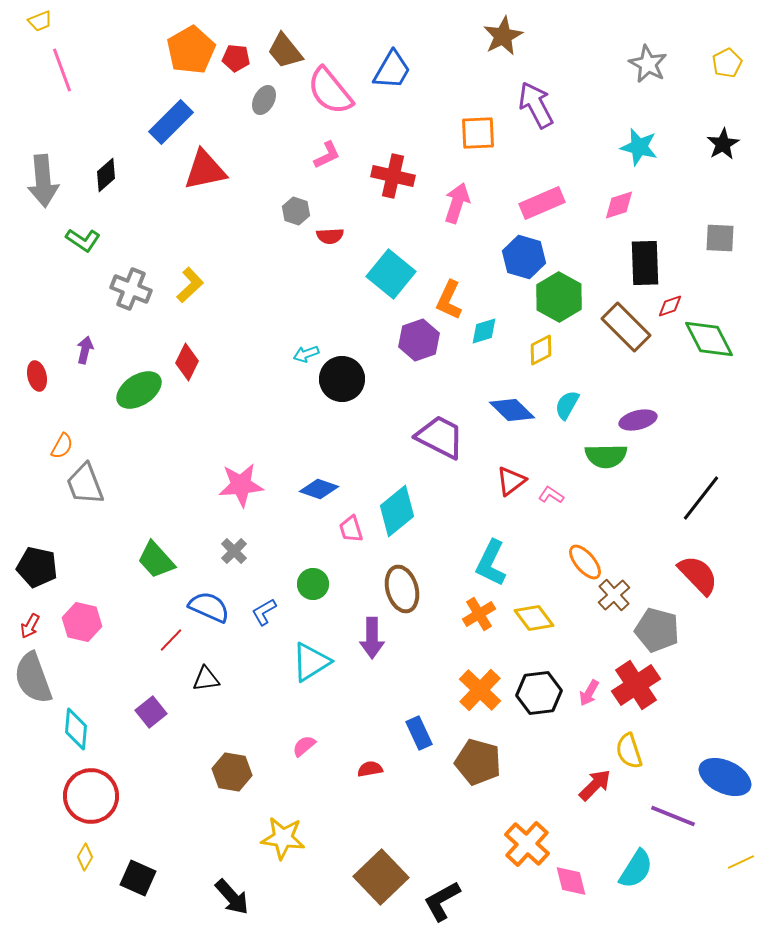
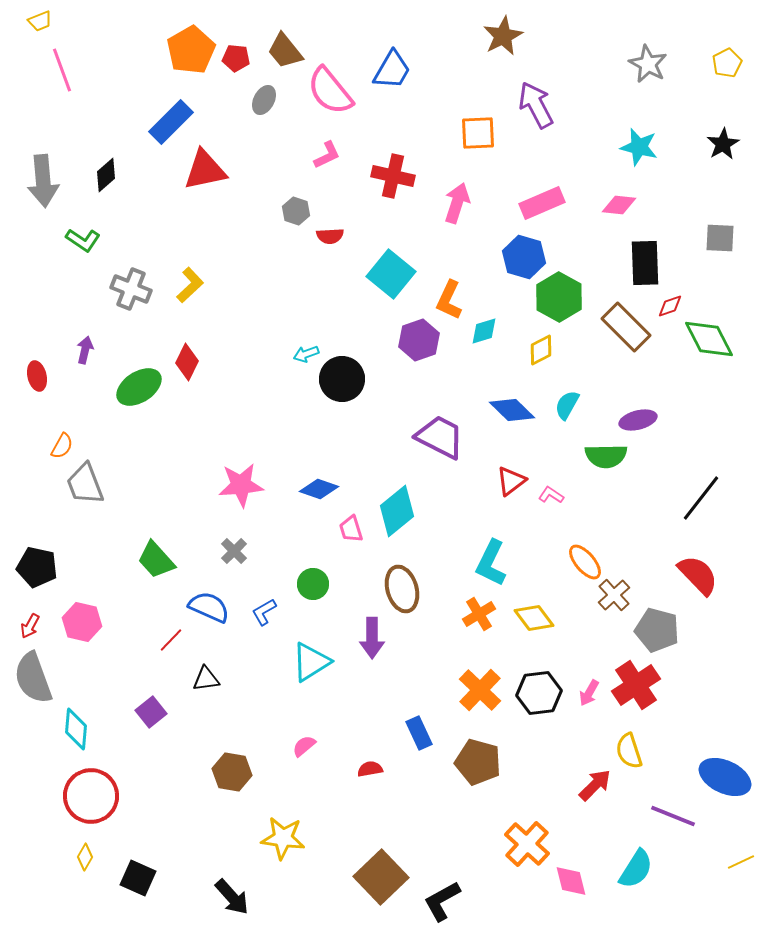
pink diamond at (619, 205): rotated 24 degrees clockwise
green ellipse at (139, 390): moved 3 px up
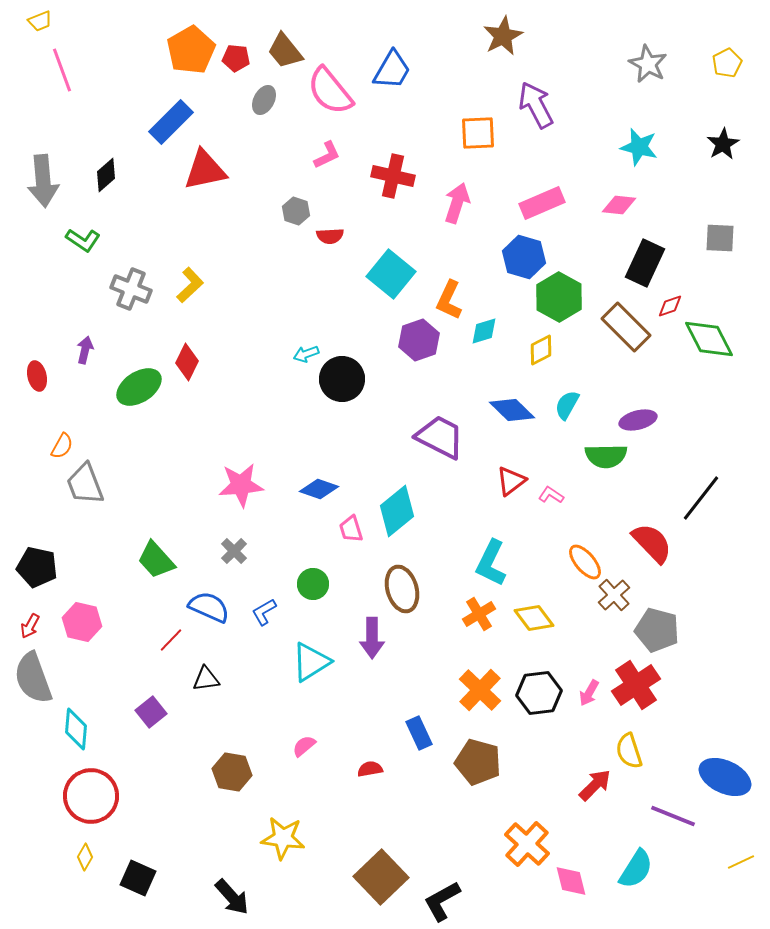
black rectangle at (645, 263): rotated 27 degrees clockwise
red semicircle at (698, 575): moved 46 px left, 32 px up
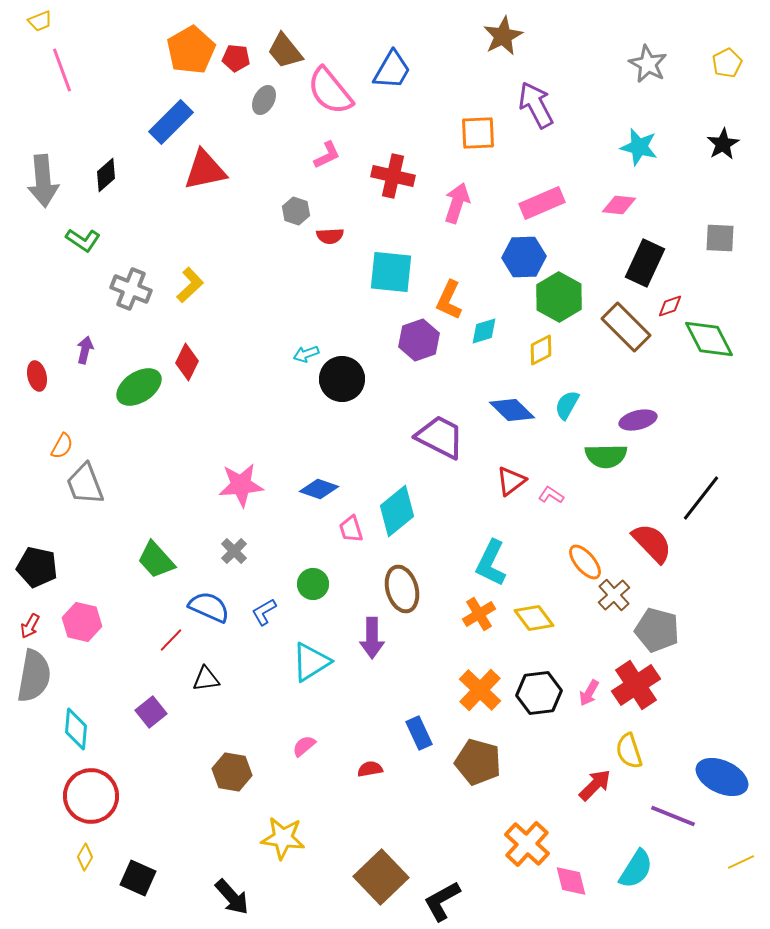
blue hexagon at (524, 257): rotated 18 degrees counterclockwise
cyan square at (391, 274): moved 2 px up; rotated 33 degrees counterclockwise
gray semicircle at (33, 678): moved 1 px right, 2 px up; rotated 150 degrees counterclockwise
blue ellipse at (725, 777): moved 3 px left
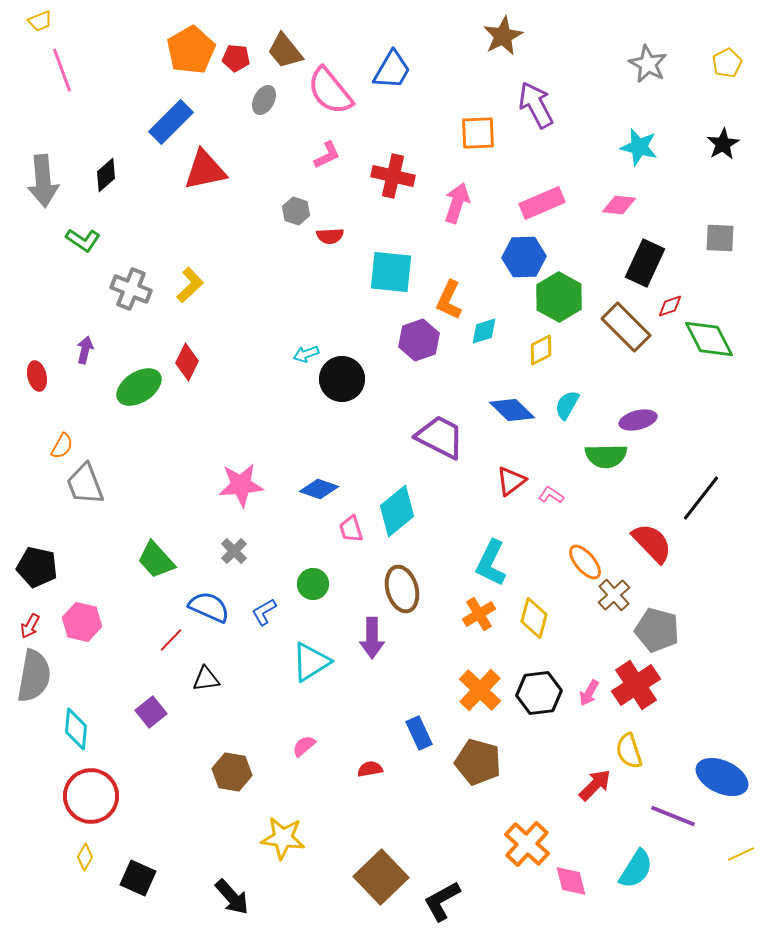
yellow diamond at (534, 618): rotated 51 degrees clockwise
yellow line at (741, 862): moved 8 px up
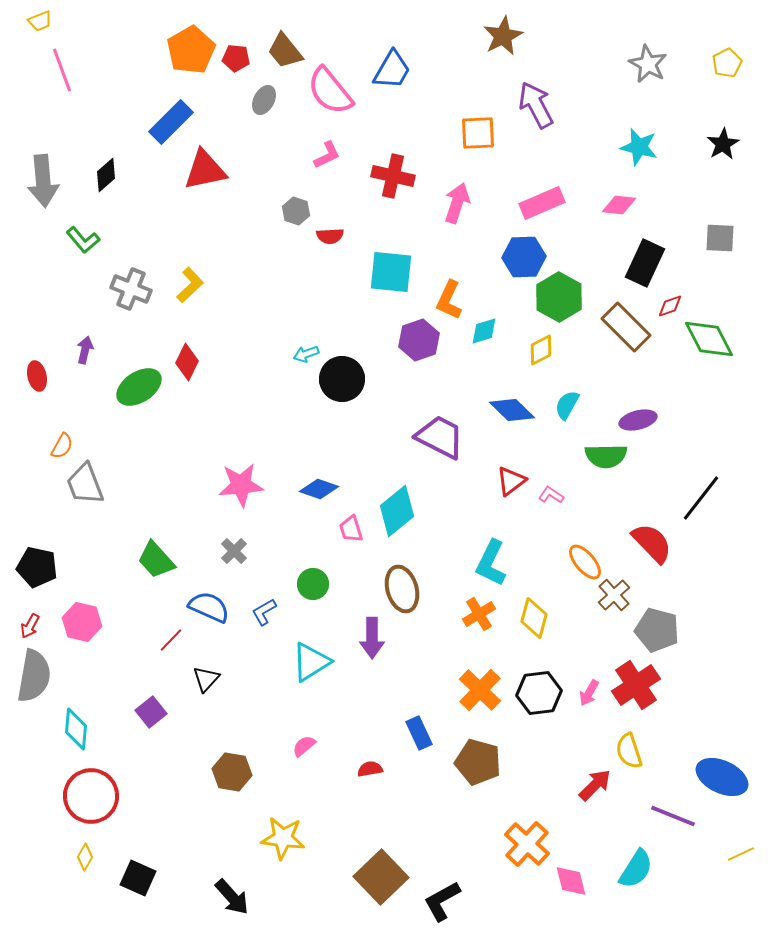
green L-shape at (83, 240): rotated 16 degrees clockwise
black triangle at (206, 679): rotated 40 degrees counterclockwise
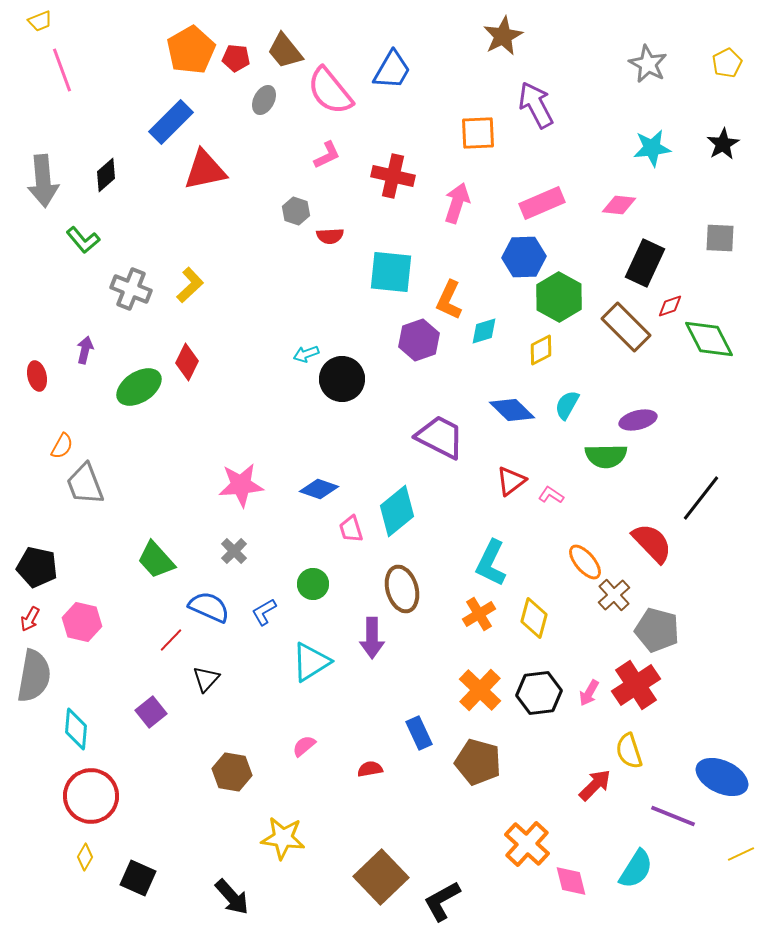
cyan star at (639, 147): moved 13 px right, 1 px down; rotated 21 degrees counterclockwise
red arrow at (30, 626): moved 7 px up
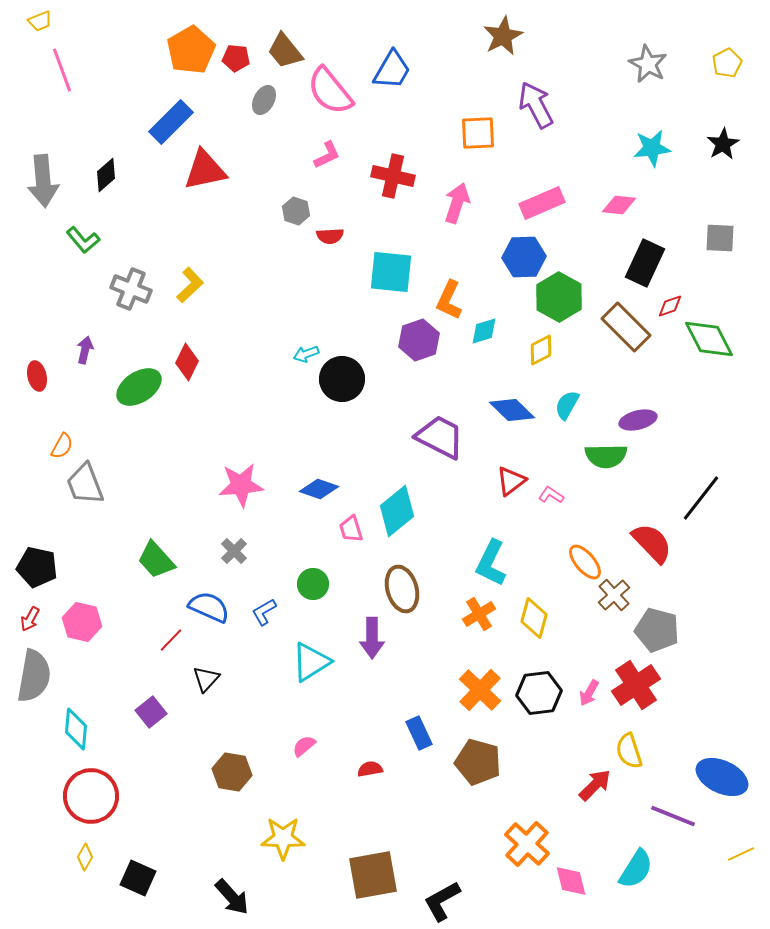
yellow star at (283, 838): rotated 6 degrees counterclockwise
brown square at (381, 877): moved 8 px left, 2 px up; rotated 34 degrees clockwise
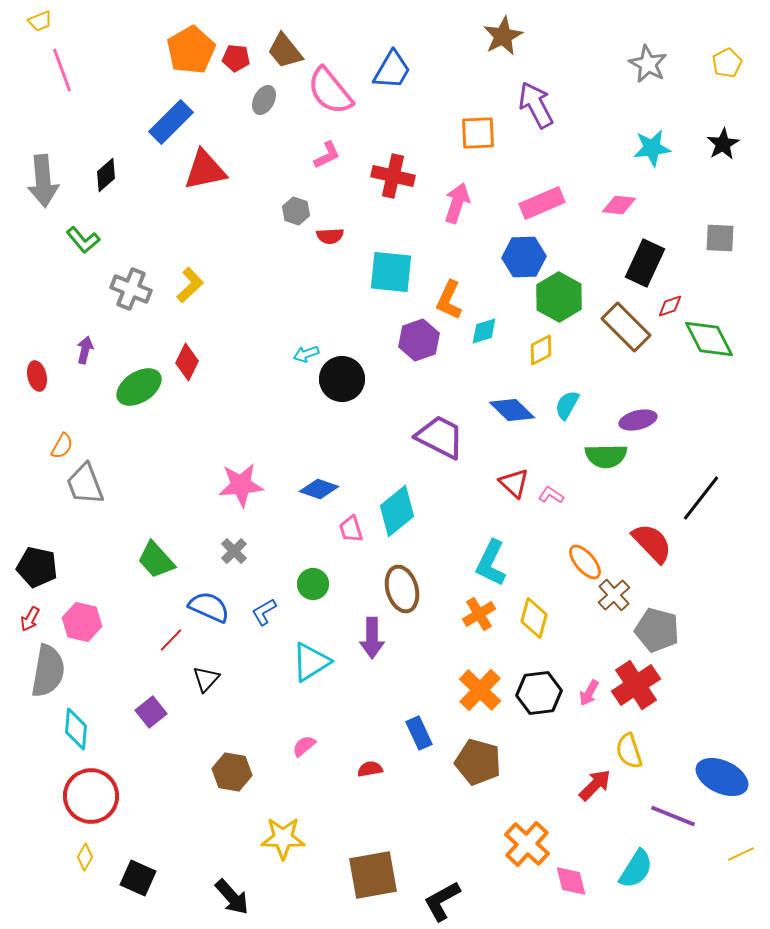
red triangle at (511, 481): moved 3 px right, 2 px down; rotated 40 degrees counterclockwise
gray semicircle at (34, 676): moved 14 px right, 5 px up
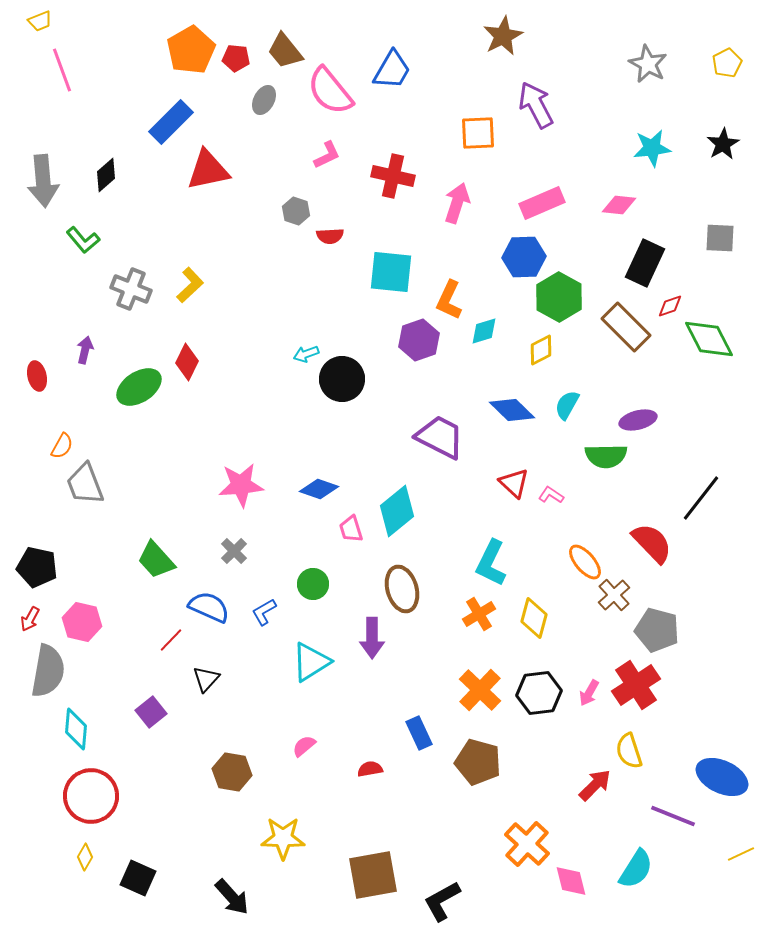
red triangle at (205, 170): moved 3 px right
